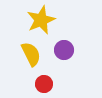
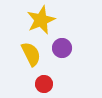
purple circle: moved 2 px left, 2 px up
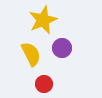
yellow star: moved 2 px right
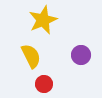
purple circle: moved 19 px right, 7 px down
yellow semicircle: moved 2 px down
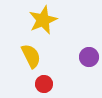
purple circle: moved 8 px right, 2 px down
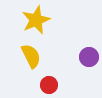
yellow star: moved 7 px left
red circle: moved 5 px right, 1 px down
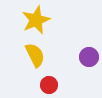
yellow semicircle: moved 4 px right, 1 px up
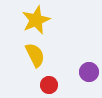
purple circle: moved 15 px down
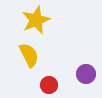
yellow semicircle: moved 6 px left
purple circle: moved 3 px left, 2 px down
